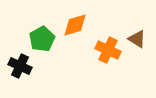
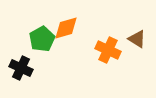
orange diamond: moved 9 px left, 3 px down
black cross: moved 1 px right, 2 px down
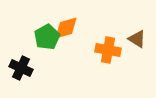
green pentagon: moved 5 px right, 2 px up
orange cross: rotated 15 degrees counterclockwise
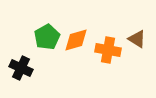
orange diamond: moved 10 px right, 12 px down
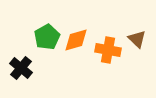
brown triangle: rotated 12 degrees clockwise
black cross: rotated 15 degrees clockwise
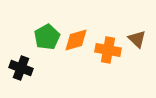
black cross: rotated 20 degrees counterclockwise
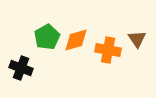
brown triangle: rotated 12 degrees clockwise
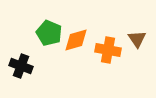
green pentagon: moved 2 px right, 4 px up; rotated 20 degrees counterclockwise
black cross: moved 2 px up
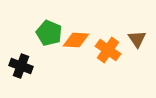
orange diamond: rotated 20 degrees clockwise
orange cross: rotated 25 degrees clockwise
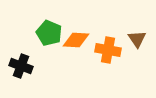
orange cross: rotated 25 degrees counterclockwise
